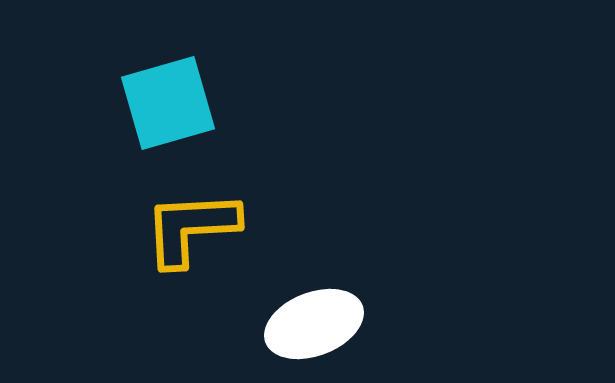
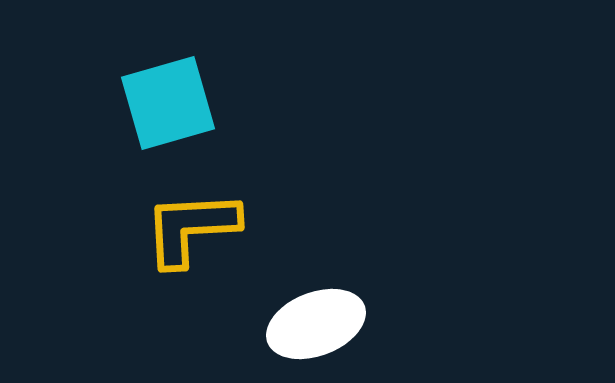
white ellipse: moved 2 px right
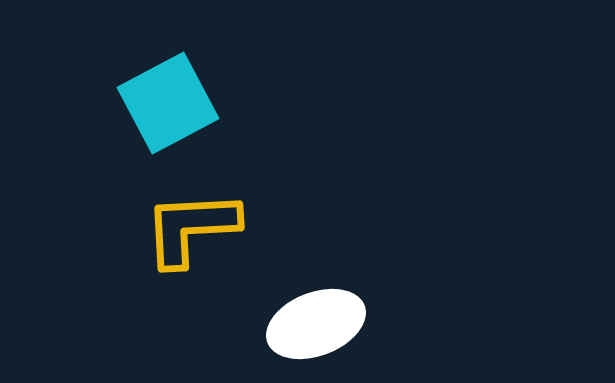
cyan square: rotated 12 degrees counterclockwise
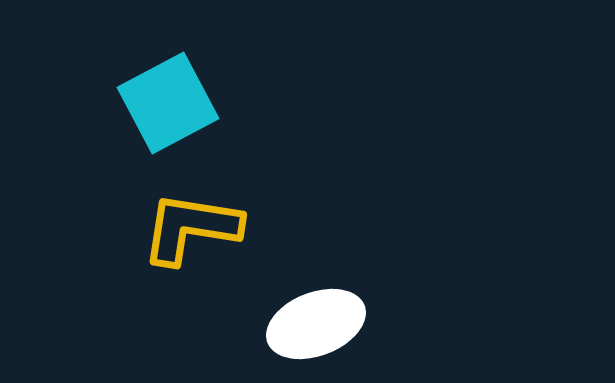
yellow L-shape: rotated 12 degrees clockwise
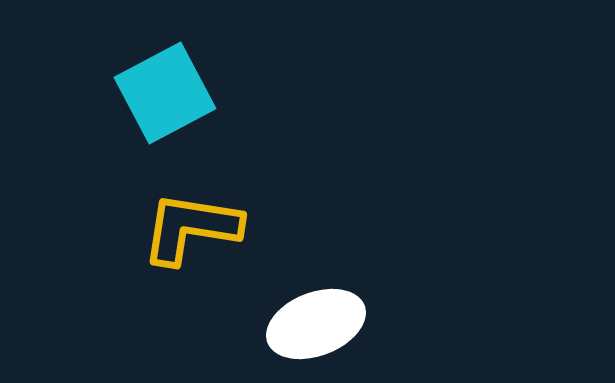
cyan square: moved 3 px left, 10 px up
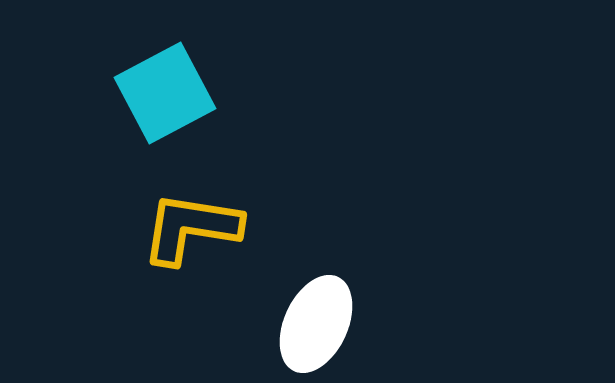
white ellipse: rotated 44 degrees counterclockwise
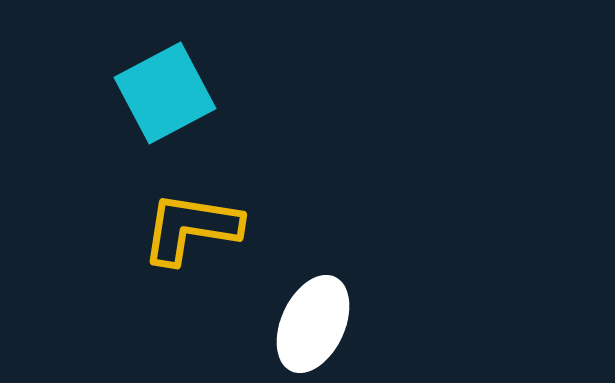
white ellipse: moved 3 px left
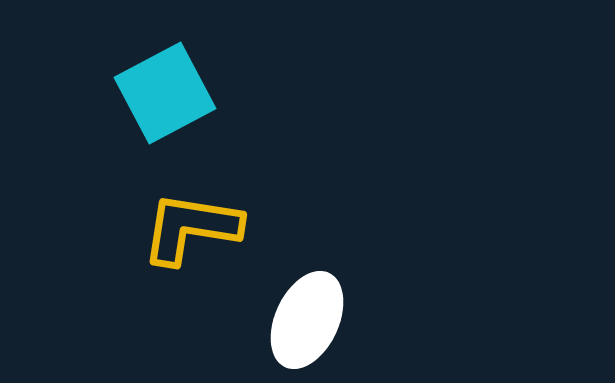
white ellipse: moved 6 px left, 4 px up
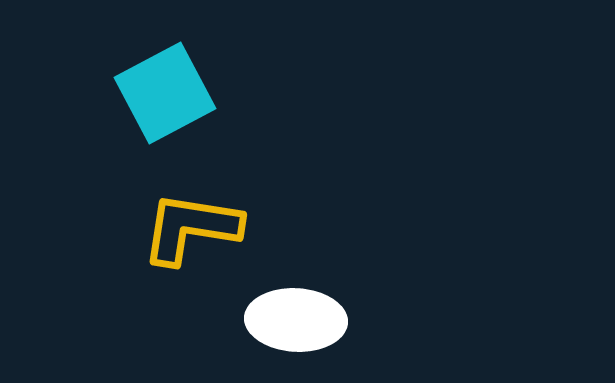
white ellipse: moved 11 px left; rotated 68 degrees clockwise
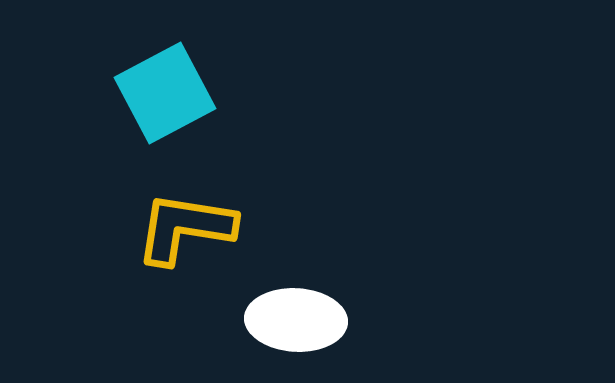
yellow L-shape: moved 6 px left
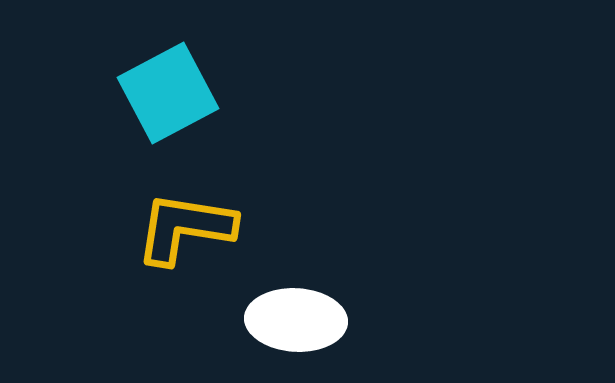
cyan square: moved 3 px right
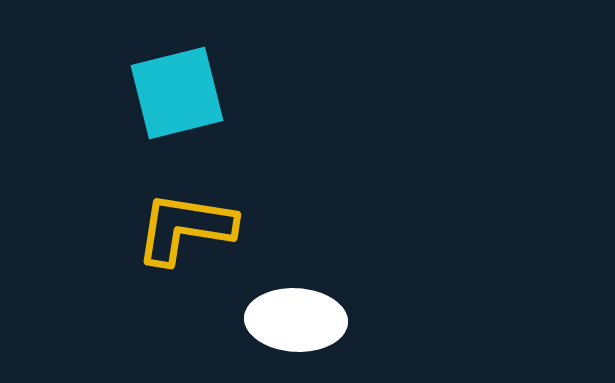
cyan square: moved 9 px right; rotated 14 degrees clockwise
